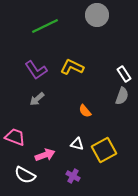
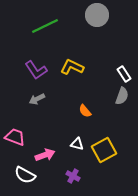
gray arrow: rotated 14 degrees clockwise
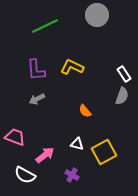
purple L-shape: rotated 30 degrees clockwise
yellow square: moved 2 px down
pink arrow: rotated 18 degrees counterclockwise
purple cross: moved 1 px left, 1 px up
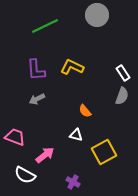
white rectangle: moved 1 px left, 1 px up
white triangle: moved 1 px left, 9 px up
purple cross: moved 1 px right, 7 px down
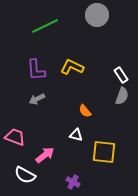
white rectangle: moved 2 px left, 2 px down
yellow square: rotated 35 degrees clockwise
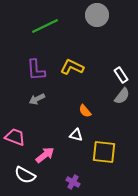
gray semicircle: rotated 18 degrees clockwise
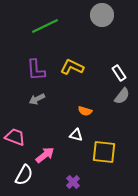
gray circle: moved 5 px right
white rectangle: moved 2 px left, 2 px up
orange semicircle: rotated 32 degrees counterclockwise
white semicircle: moved 1 px left; rotated 90 degrees counterclockwise
purple cross: rotated 16 degrees clockwise
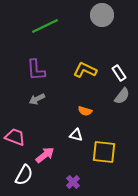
yellow L-shape: moved 13 px right, 3 px down
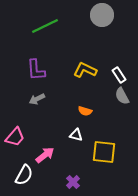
white rectangle: moved 2 px down
gray semicircle: rotated 114 degrees clockwise
pink trapezoid: rotated 110 degrees clockwise
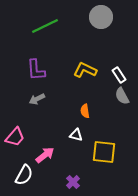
gray circle: moved 1 px left, 2 px down
orange semicircle: rotated 64 degrees clockwise
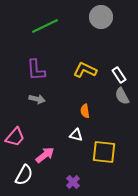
gray arrow: rotated 140 degrees counterclockwise
